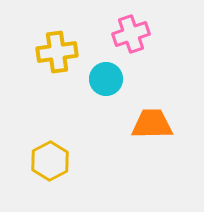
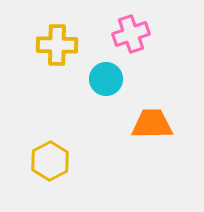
yellow cross: moved 7 px up; rotated 9 degrees clockwise
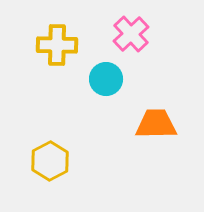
pink cross: rotated 24 degrees counterclockwise
orange trapezoid: moved 4 px right
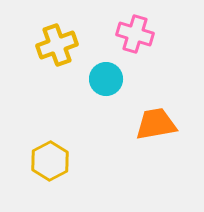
pink cross: moved 4 px right; rotated 30 degrees counterclockwise
yellow cross: rotated 21 degrees counterclockwise
orange trapezoid: rotated 9 degrees counterclockwise
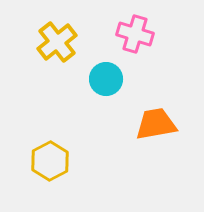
yellow cross: moved 3 px up; rotated 18 degrees counterclockwise
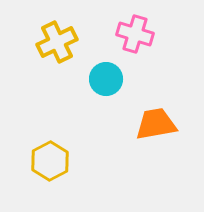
yellow cross: rotated 12 degrees clockwise
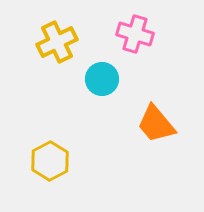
cyan circle: moved 4 px left
orange trapezoid: rotated 120 degrees counterclockwise
